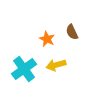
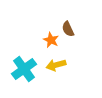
brown semicircle: moved 4 px left, 3 px up
orange star: moved 4 px right, 1 px down
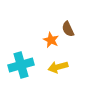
yellow arrow: moved 2 px right, 2 px down
cyan cross: moved 3 px left, 4 px up; rotated 20 degrees clockwise
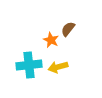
brown semicircle: rotated 63 degrees clockwise
cyan cross: moved 8 px right; rotated 10 degrees clockwise
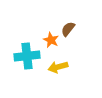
cyan cross: moved 2 px left, 9 px up
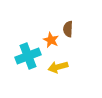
brown semicircle: rotated 35 degrees counterclockwise
cyan cross: moved 1 px right; rotated 15 degrees counterclockwise
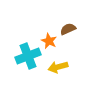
brown semicircle: rotated 63 degrees clockwise
orange star: moved 2 px left, 1 px down
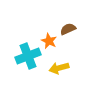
yellow arrow: moved 1 px right, 1 px down
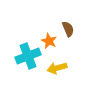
brown semicircle: rotated 91 degrees clockwise
yellow arrow: moved 2 px left
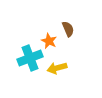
cyan cross: moved 2 px right, 2 px down
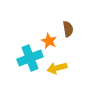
brown semicircle: rotated 14 degrees clockwise
